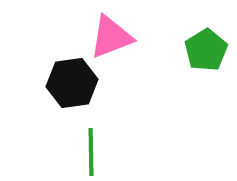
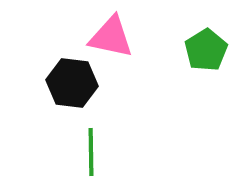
pink triangle: rotated 33 degrees clockwise
black hexagon: rotated 15 degrees clockwise
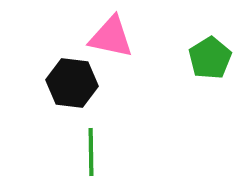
green pentagon: moved 4 px right, 8 px down
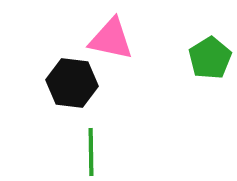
pink triangle: moved 2 px down
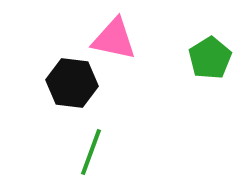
pink triangle: moved 3 px right
green line: rotated 21 degrees clockwise
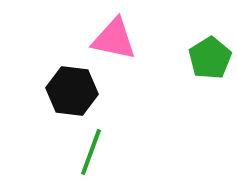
black hexagon: moved 8 px down
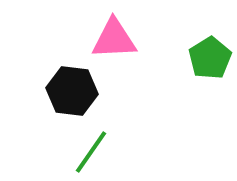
pink triangle: rotated 15 degrees counterclockwise
green line: rotated 15 degrees clockwise
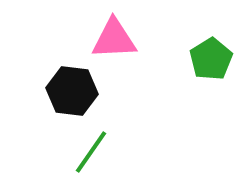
green pentagon: moved 1 px right, 1 px down
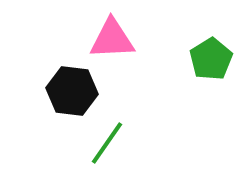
pink triangle: moved 2 px left
green line: moved 16 px right, 9 px up
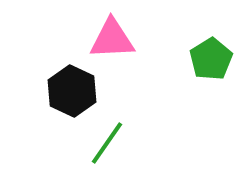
black hexagon: rotated 18 degrees clockwise
